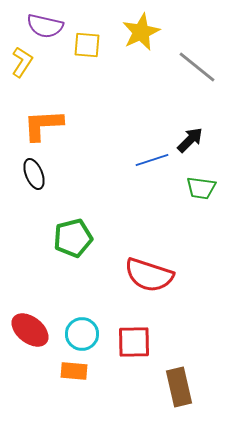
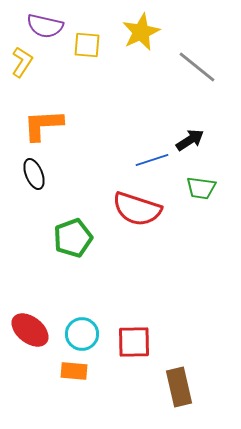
black arrow: rotated 12 degrees clockwise
green pentagon: rotated 6 degrees counterclockwise
red semicircle: moved 12 px left, 66 px up
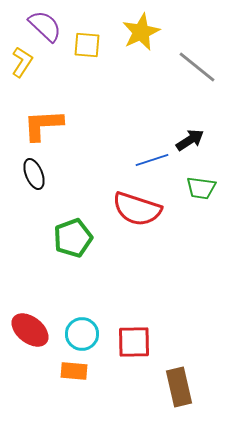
purple semicircle: rotated 150 degrees counterclockwise
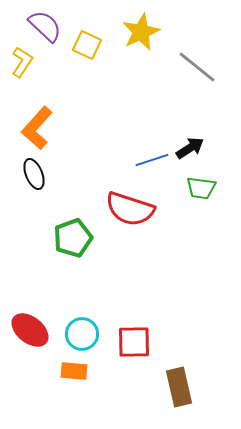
yellow square: rotated 20 degrees clockwise
orange L-shape: moved 6 px left, 3 px down; rotated 45 degrees counterclockwise
black arrow: moved 8 px down
red semicircle: moved 7 px left
